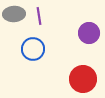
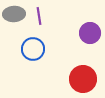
purple circle: moved 1 px right
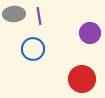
red circle: moved 1 px left
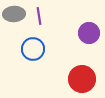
purple circle: moved 1 px left
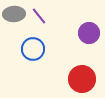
purple line: rotated 30 degrees counterclockwise
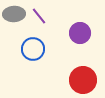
purple circle: moved 9 px left
red circle: moved 1 px right, 1 px down
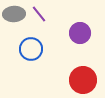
purple line: moved 2 px up
blue circle: moved 2 px left
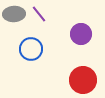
purple circle: moved 1 px right, 1 px down
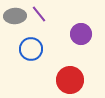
gray ellipse: moved 1 px right, 2 px down
red circle: moved 13 px left
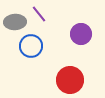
gray ellipse: moved 6 px down
blue circle: moved 3 px up
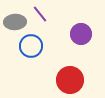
purple line: moved 1 px right
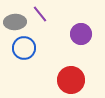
blue circle: moved 7 px left, 2 px down
red circle: moved 1 px right
